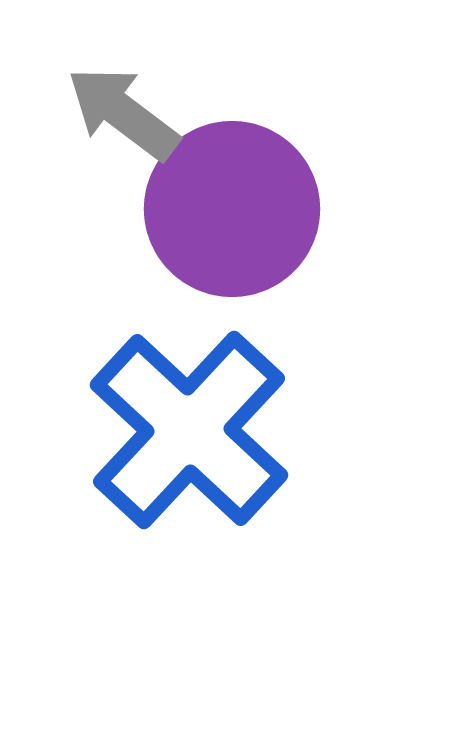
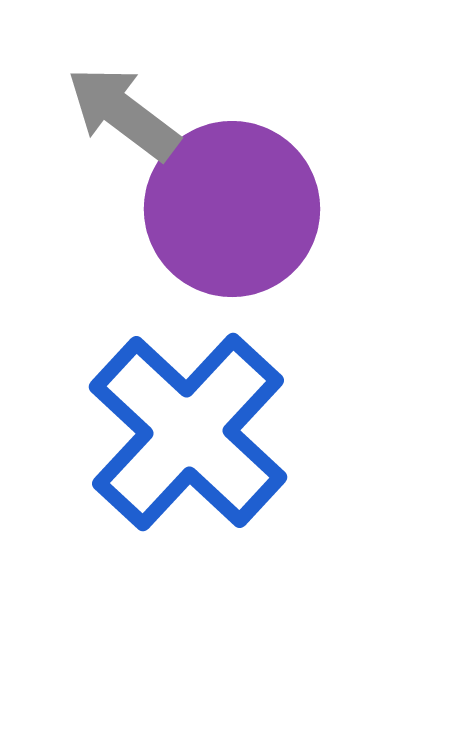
blue cross: moved 1 px left, 2 px down
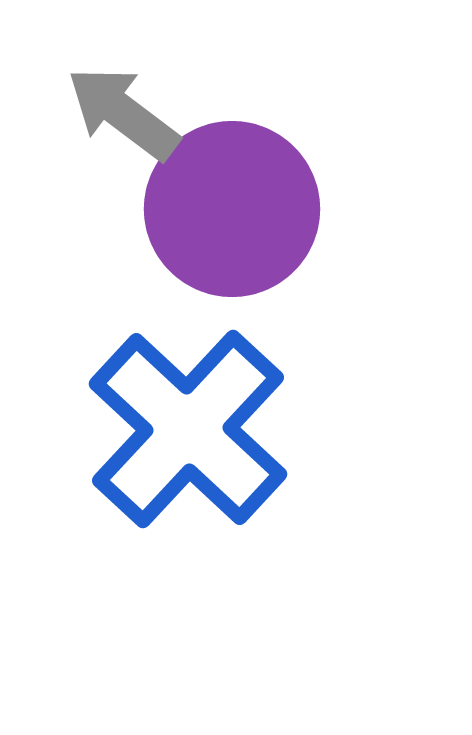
blue cross: moved 3 px up
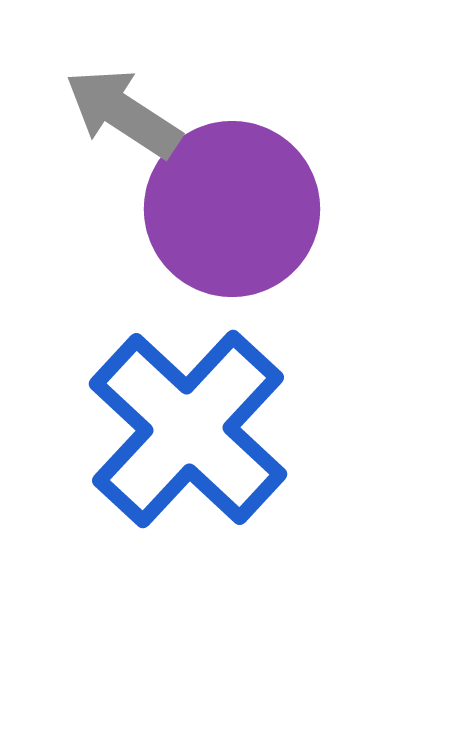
gray arrow: rotated 4 degrees counterclockwise
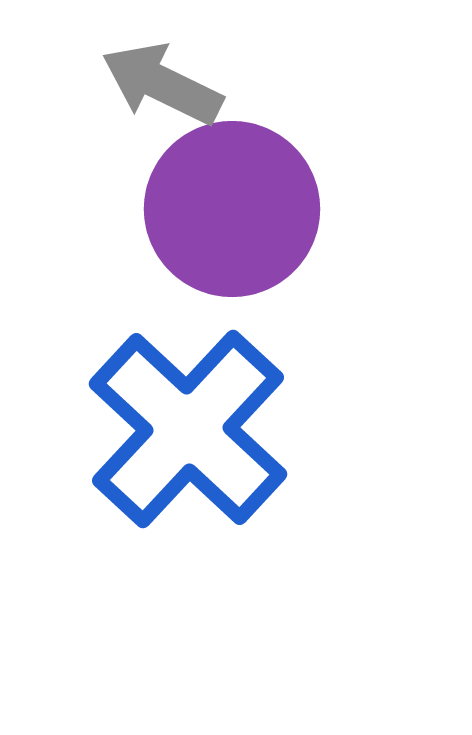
gray arrow: moved 39 px right, 29 px up; rotated 7 degrees counterclockwise
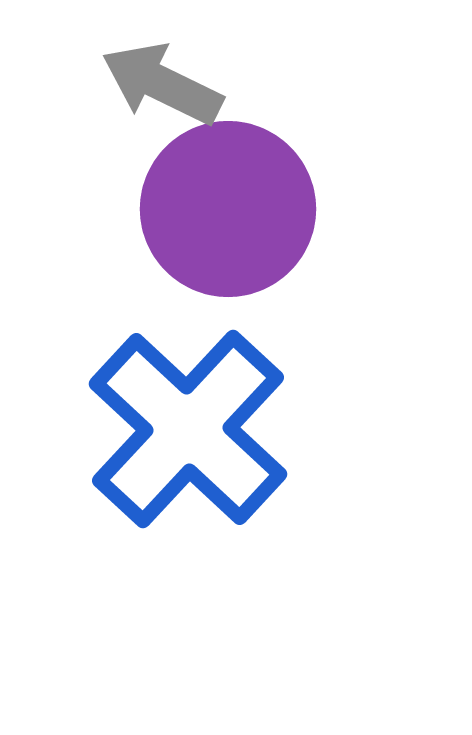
purple circle: moved 4 px left
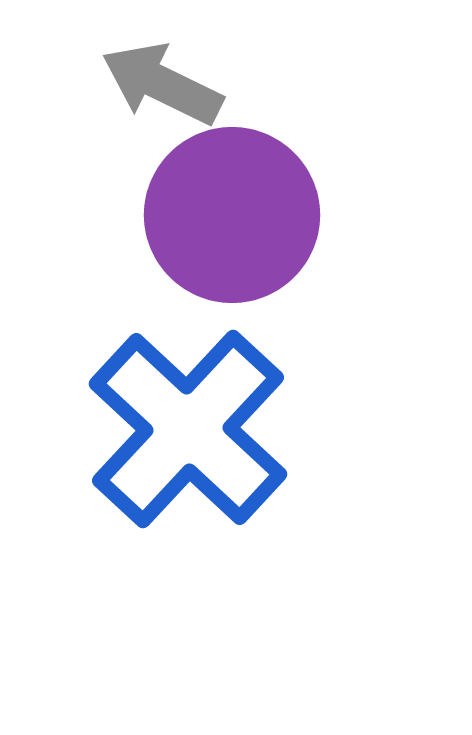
purple circle: moved 4 px right, 6 px down
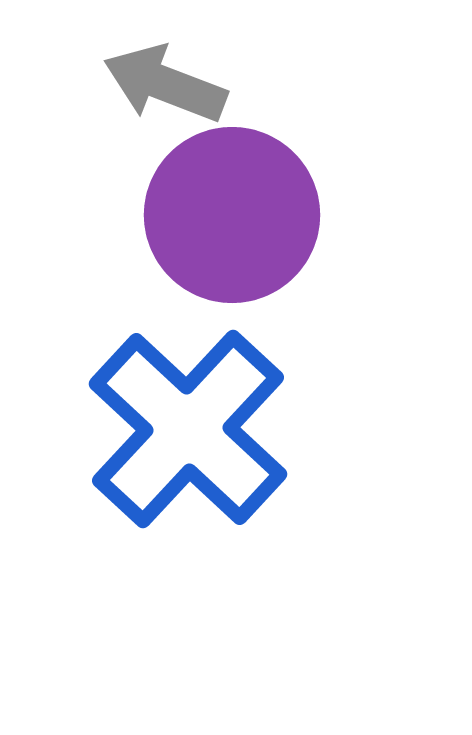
gray arrow: moved 3 px right; rotated 5 degrees counterclockwise
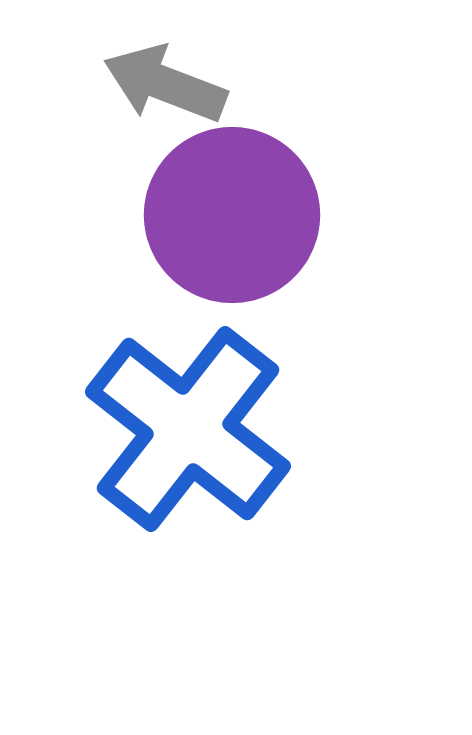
blue cross: rotated 5 degrees counterclockwise
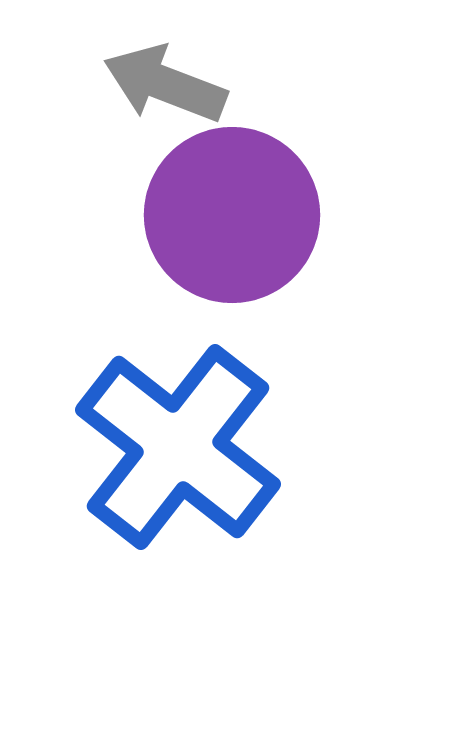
blue cross: moved 10 px left, 18 px down
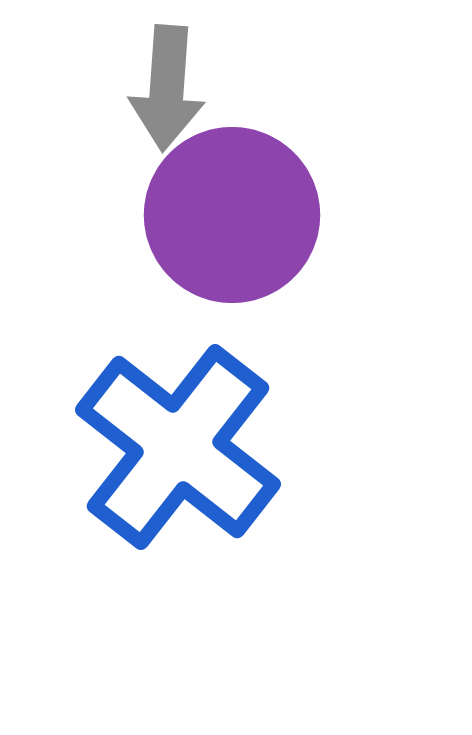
gray arrow: moved 2 px right, 4 px down; rotated 107 degrees counterclockwise
